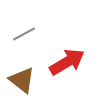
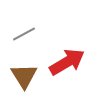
brown triangle: moved 2 px right, 4 px up; rotated 20 degrees clockwise
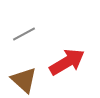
brown triangle: moved 4 px down; rotated 16 degrees counterclockwise
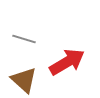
gray line: moved 5 px down; rotated 45 degrees clockwise
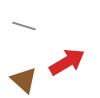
gray line: moved 13 px up
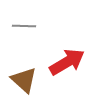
gray line: rotated 15 degrees counterclockwise
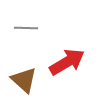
gray line: moved 2 px right, 2 px down
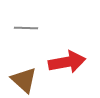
red arrow: rotated 21 degrees clockwise
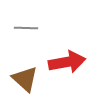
brown triangle: moved 1 px right, 1 px up
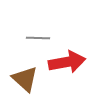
gray line: moved 12 px right, 10 px down
